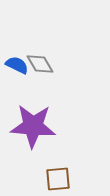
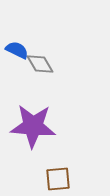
blue semicircle: moved 15 px up
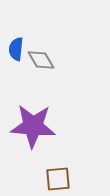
blue semicircle: moved 1 px left, 1 px up; rotated 110 degrees counterclockwise
gray diamond: moved 1 px right, 4 px up
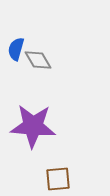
blue semicircle: rotated 10 degrees clockwise
gray diamond: moved 3 px left
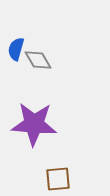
purple star: moved 1 px right, 2 px up
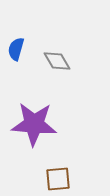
gray diamond: moved 19 px right, 1 px down
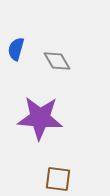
purple star: moved 6 px right, 6 px up
brown square: rotated 12 degrees clockwise
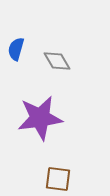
purple star: rotated 12 degrees counterclockwise
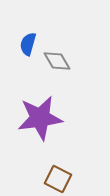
blue semicircle: moved 12 px right, 5 px up
brown square: rotated 20 degrees clockwise
